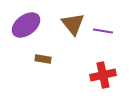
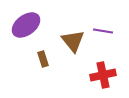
brown triangle: moved 17 px down
brown rectangle: rotated 63 degrees clockwise
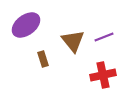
purple line: moved 1 px right, 6 px down; rotated 30 degrees counterclockwise
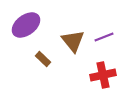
brown rectangle: rotated 28 degrees counterclockwise
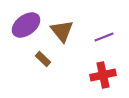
brown triangle: moved 11 px left, 10 px up
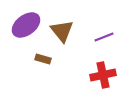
brown rectangle: rotated 28 degrees counterclockwise
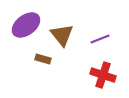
brown triangle: moved 4 px down
purple line: moved 4 px left, 2 px down
red cross: rotated 30 degrees clockwise
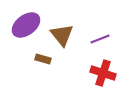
red cross: moved 2 px up
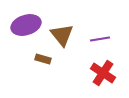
purple ellipse: rotated 20 degrees clockwise
purple line: rotated 12 degrees clockwise
red cross: rotated 15 degrees clockwise
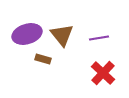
purple ellipse: moved 1 px right, 9 px down
purple line: moved 1 px left, 1 px up
red cross: rotated 10 degrees clockwise
